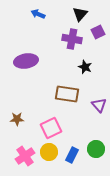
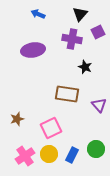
purple ellipse: moved 7 px right, 11 px up
brown star: rotated 16 degrees counterclockwise
yellow circle: moved 2 px down
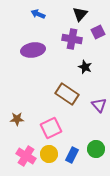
brown rectangle: rotated 25 degrees clockwise
brown star: rotated 16 degrees clockwise
pink cross: moved 1 px right; rotated 24 degrees counterclockwise
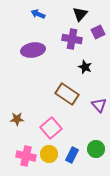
pink square: rotated 15 degrees counterclockwise
pink cross: rotated 18 degrees counterclockwise
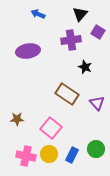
purple square: rotated 32 degrees counterclockwise
purple cross: moved 1 px left, 1 px down; rotated 18 degrees counterclockwise
purple ellipse: moved 5 px left, 1 px down
purple triangle: moved 2 px left, 2 px up
pink square: rotated 10 degrees counterclockwise
